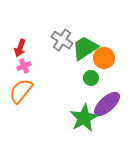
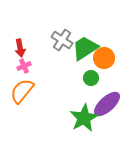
red arrow: rotated 30 degrees counterclockwise
orange semicircle: moved 1 px right
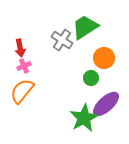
green trapezoid: moved 21 px up
purple ellipse: moved 1 px left
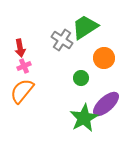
green circle: moved 10 px left
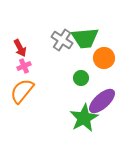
green trapezoid: moved 11 px down; rotated 152 degrees counterclockwise
red arrow: rotated 18 degrees counterclockwise
purple ellipse: moved 4 px left, 3 px up
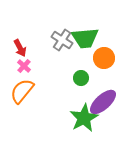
pink cross: rotated 24 degrees counterclockwise
purple ellipse: moved 1 px right, 1 px down
